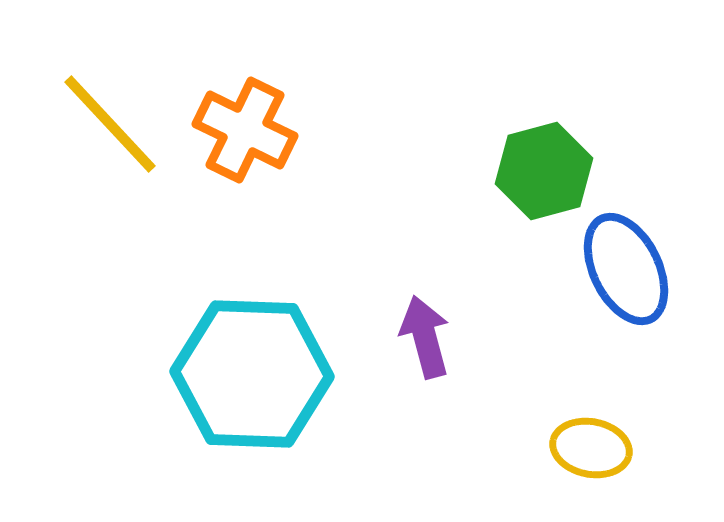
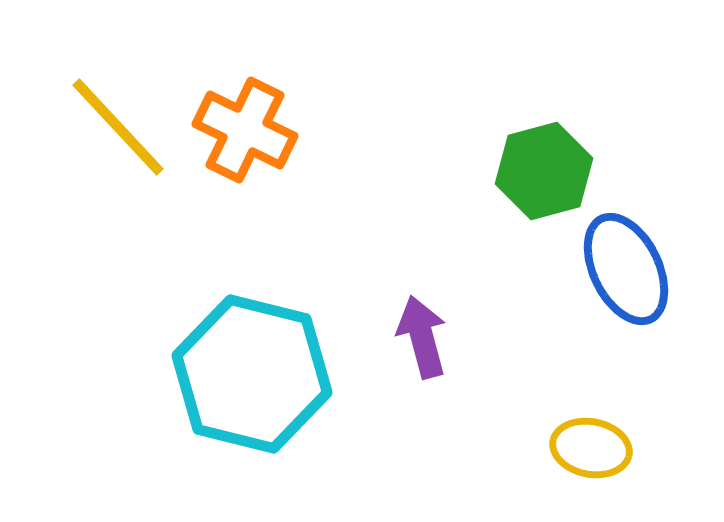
yellow line: moved 8 px right, 3 px down
purple arrow: moved 3 px left
cyan hexagon: rotated 12 degrees clockwise
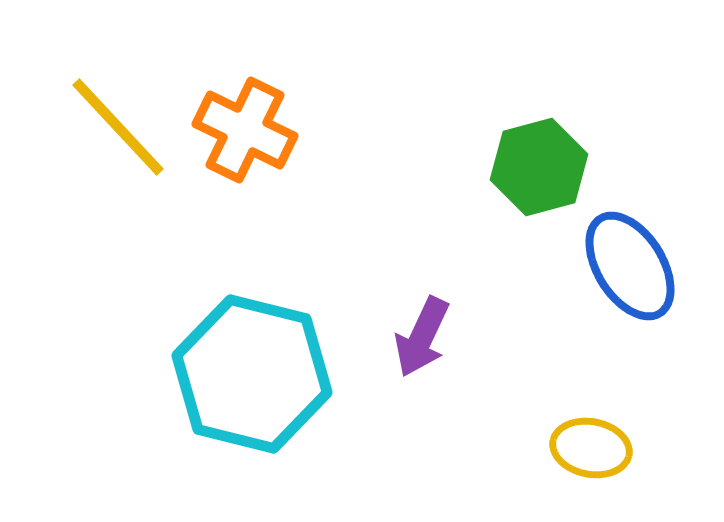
green hexagon: moved 5 px left, 4 px up
blue ellipse: moved 4 px right, 3 px up; rotated 6 degrees counterclockwise
purple arrow: rotated 140 degrees counterclockwise
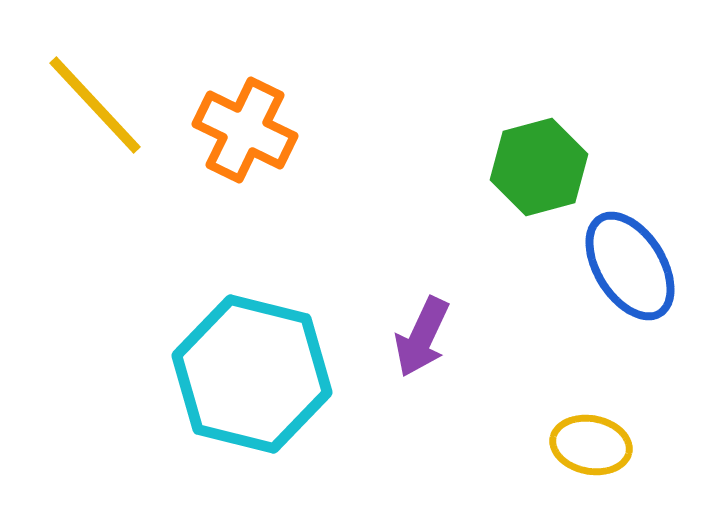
yellow line: moved 23 px left, 22 px up
yellow ellipse: moved 3 px up
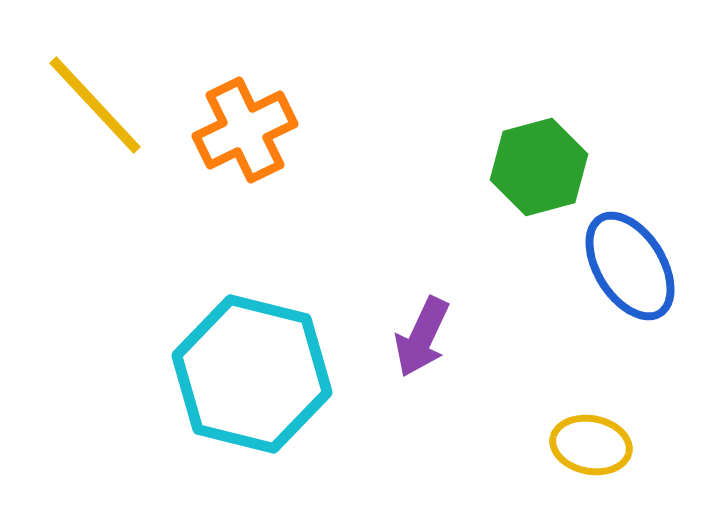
orange cross: rotated 38 degrees clockwise
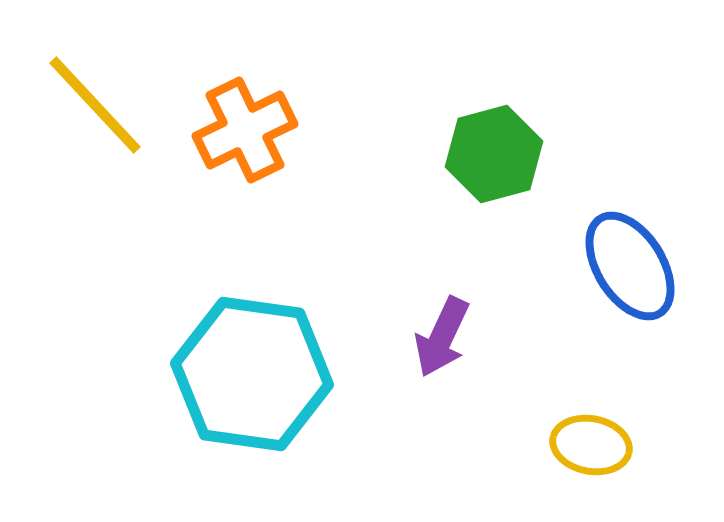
green hexagon: moved 45 px left, 13 px up
purple arrow: moved 20 px right
cyan hexagon: rotated 6 degrees counterclockwise
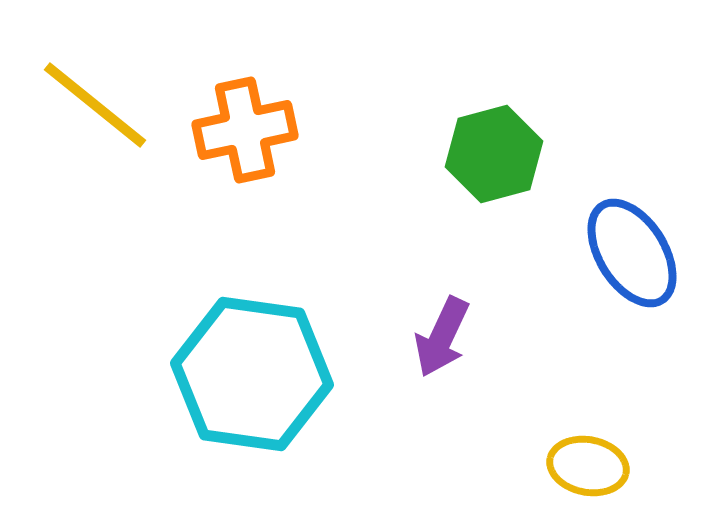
yellow line: rotated 8 degrees counterclockwise
orange cross: rotated 14 degrees clockwise
blue ellipse: moved 2 px right, 13 px up
yellow ellipse: moved 3 px left, 21 px down
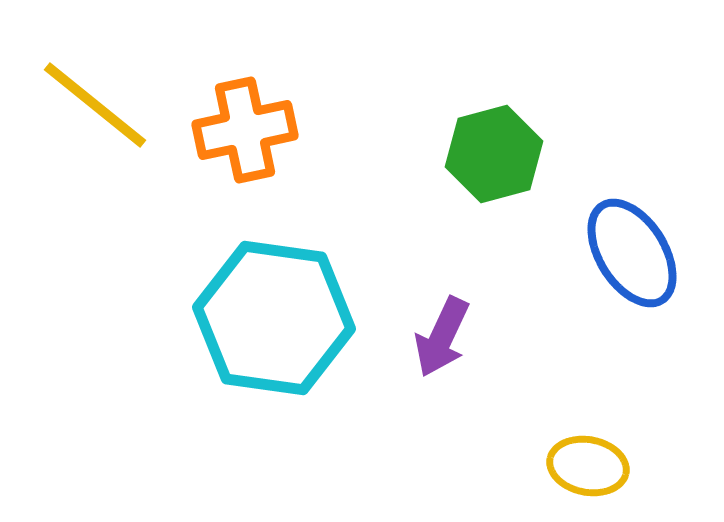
cyan hexagon: moved 22 px right, 56 px up
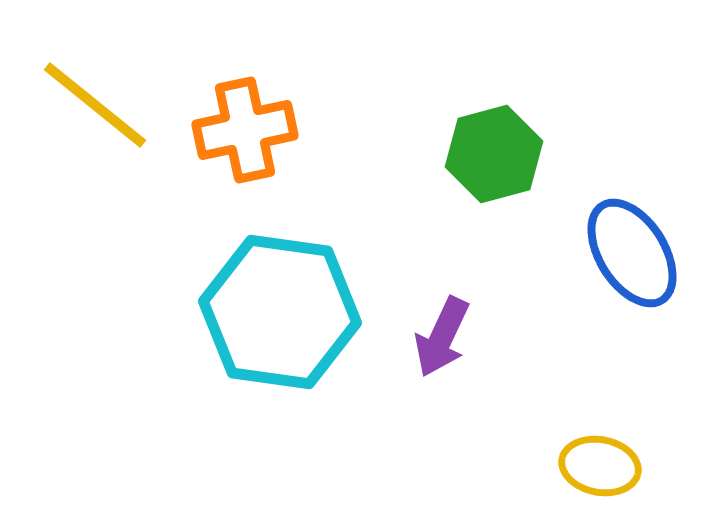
cyan hexagon: moved 6 px right, 6 px up
yellow ellipse: moved 12 px right
